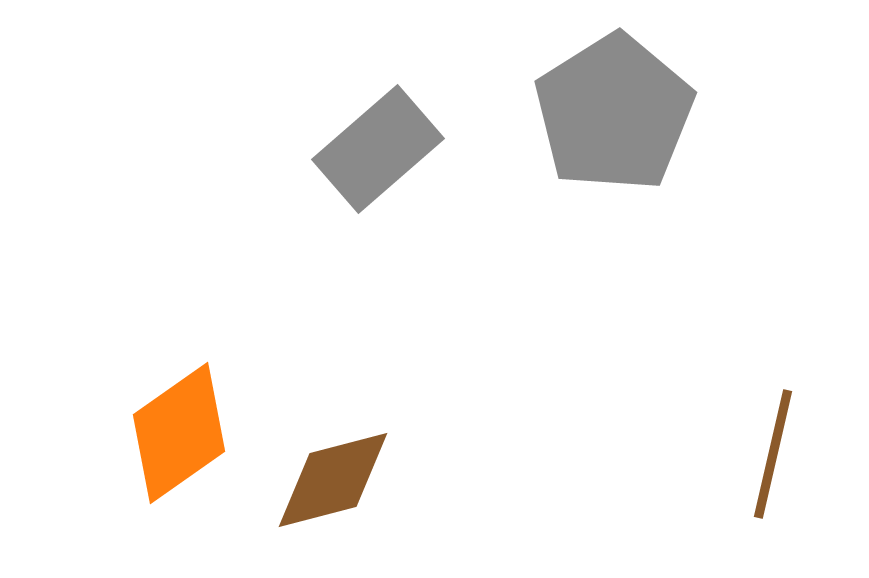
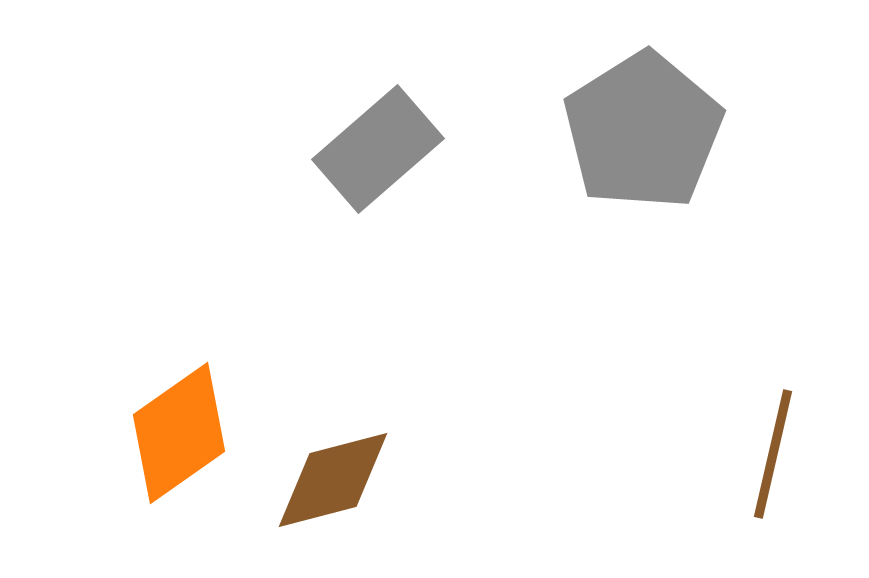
gray pentagon: moved 29 px right, 18 px down
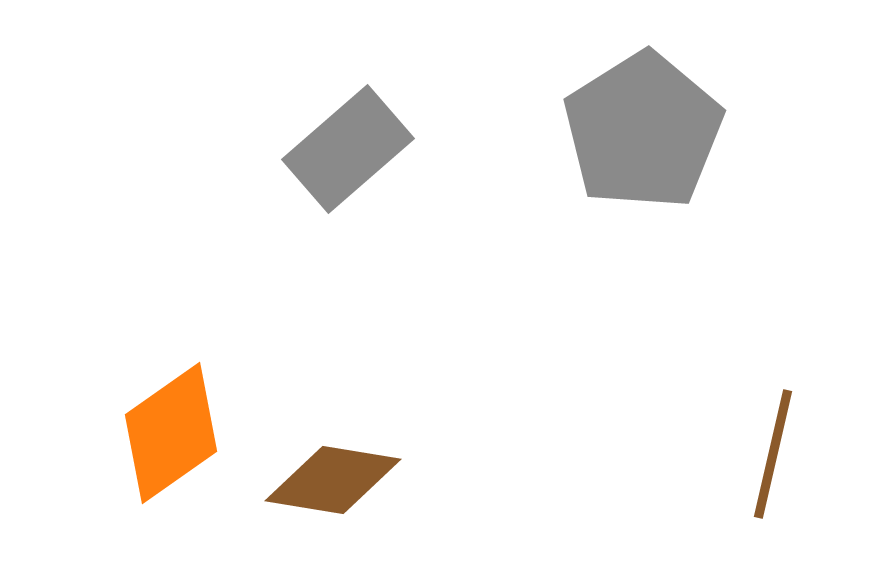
gray rectangle: moved 30 px left
orange diamond: moved 8 px left
brown diamond: rotated 24 degrees clockwise
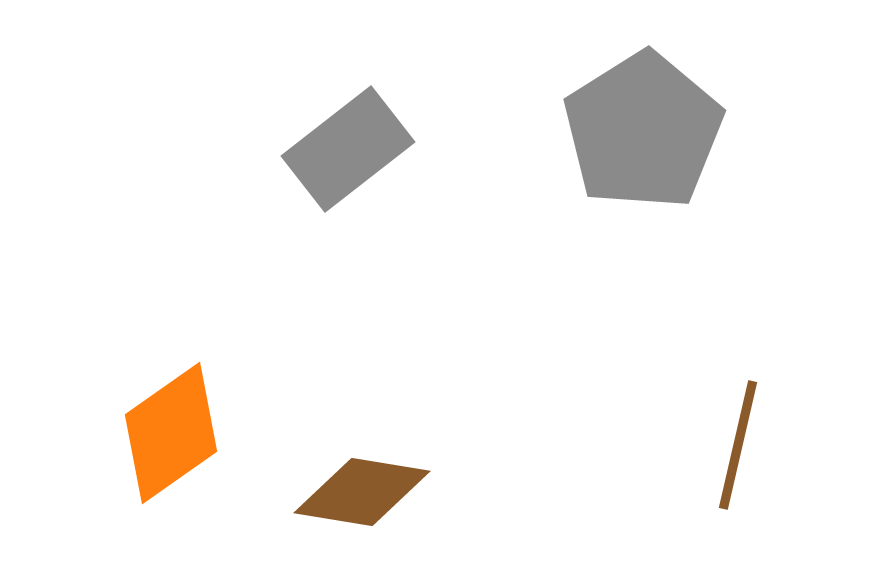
gray rectangle: rotated 3 degrees clockwise
brown line: moved 35 px left, 9 px up
brown diamond: moved 29 px right, 12 px down
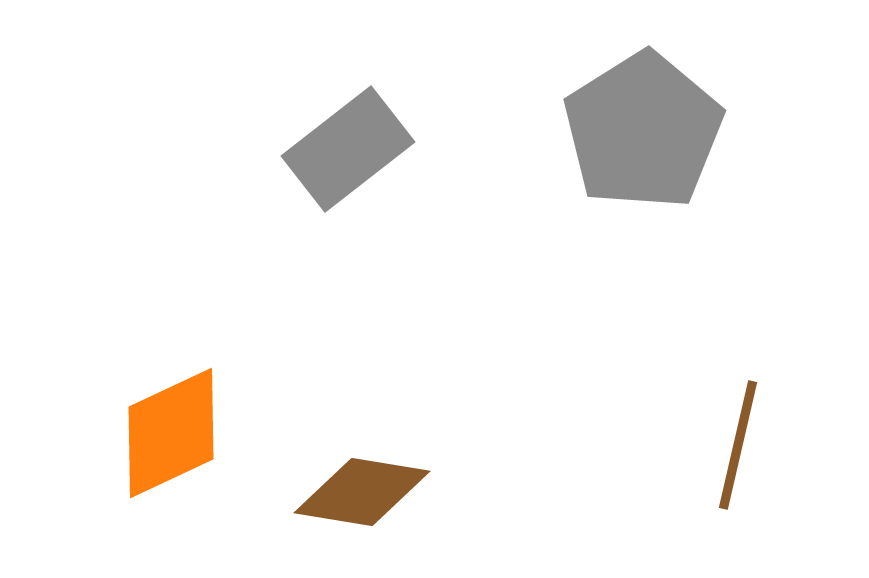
orange diamond: rotated 10 degrees clockwise
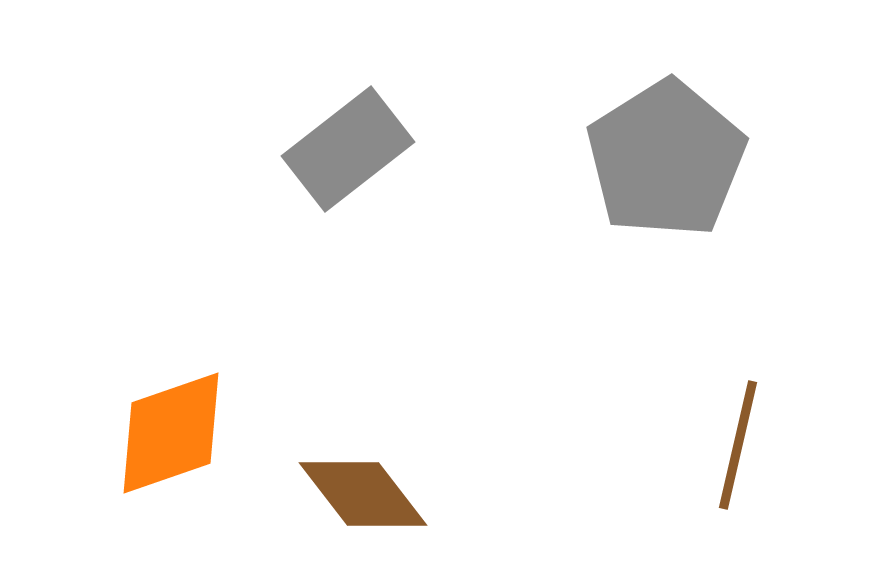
gray pentagon: moved 23 px right, 28 px down
orange diamond: rotated 6 degrees clockwise
brown diamond: moved 1 px right, 2 px down; rotated 43 degrees clockwise
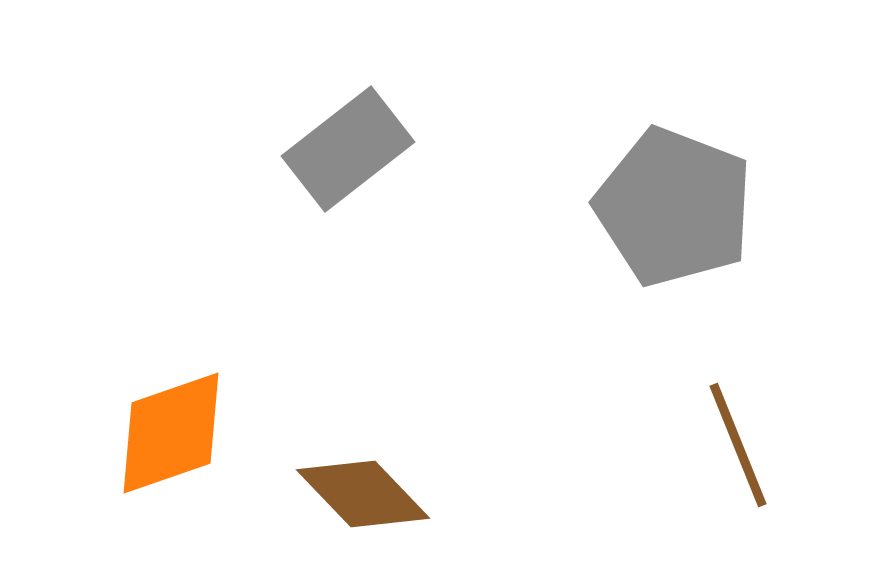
gray pentagon: moved 8 px right, 48 px down; rotated 19 degrees counterclockwise
brown line: rotated 35 degrees counterclockwise
brown diamond: rotated 6 degrees counterclockwise
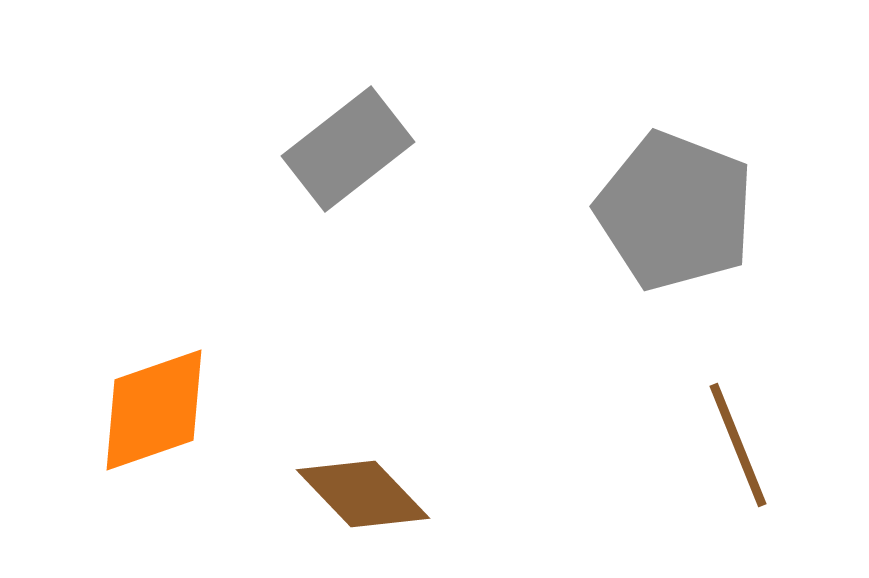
gray pentagon: moved 1 px right, 4 px down
orange diamond: moved 17 px left, 23 px up
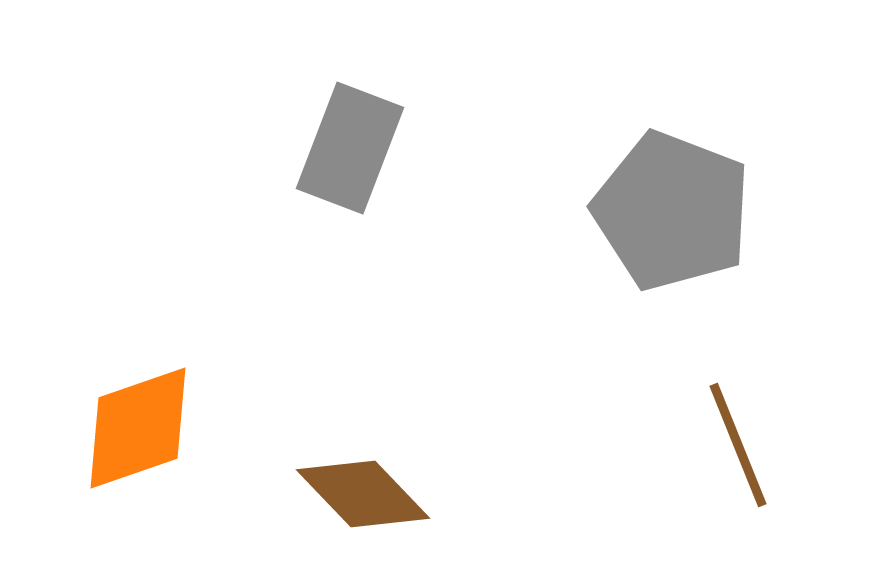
gray rectangle: moved 2 px right, 1 px up; rotated 31 degrees counterclockwise
gray pentagon: moved 3 px left
orange diamond: moved 16 px left, 18 px down
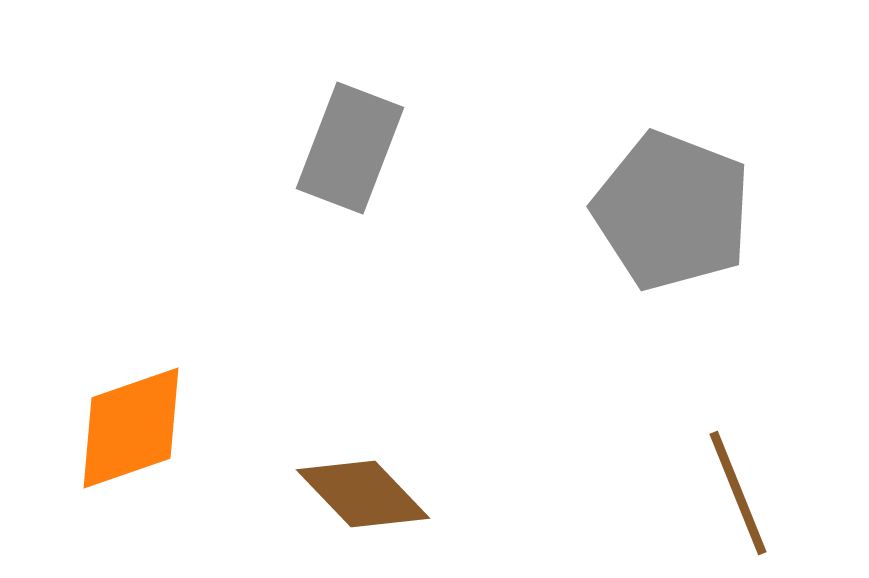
orange diamond: moved 7 px left
brown line: moved 48 px down
